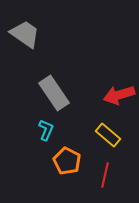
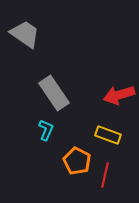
yellow rectangle: rotated 20 degrees counterclockwise
orange pentagon: moved 10 px right
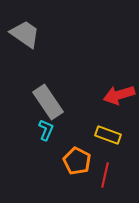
gray rectangle: moved 6 px left, 9 px down
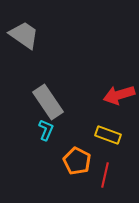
gray trapezoid: moved 1 px left, 1 px down
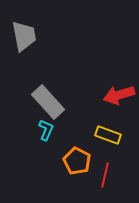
gray trapezoid: moved 1 px down; rotated 44 degrees clockwise
gray rectangle: rotated 8 degrees counterclockwise
